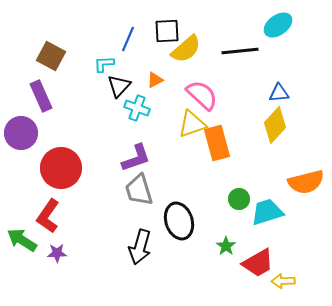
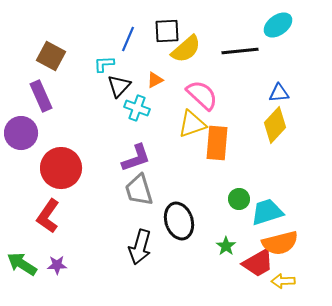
orange rectangle: rotated 20 degrees clockwise
orange semicircle: moved 26 px left, 61 px down
green arrow: moved 24 px down
purple star: moved 12 px down
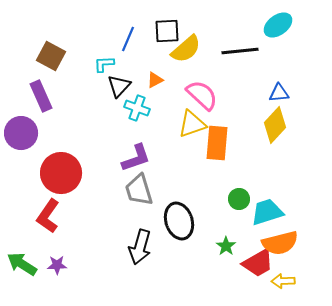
red circle: moved 5 px down
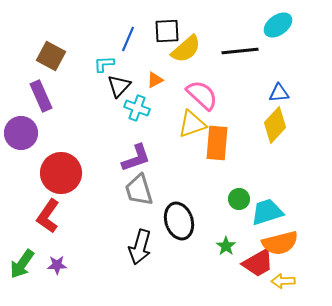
green arrow: rotated 88 degrees counterclockwise
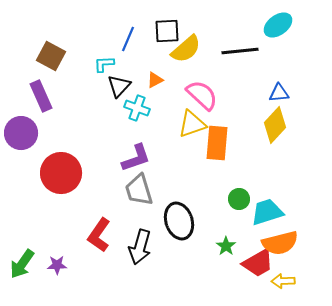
red L-shape: moved 51 px right, 19 px down
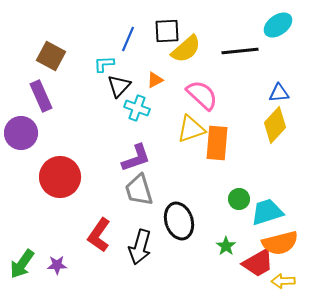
yellow triangle: moved 1 px left, 5 px down
red circle: moved 1 px left, 4 px down
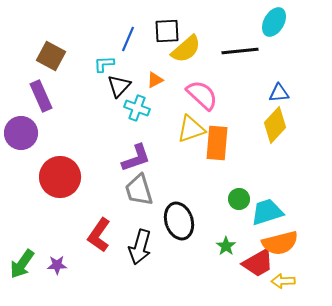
cyan ellipse: moved 4 px left, 3 px up; rotated 24 degrees counterclockwise
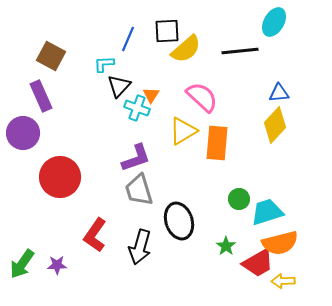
orange triangle: moved 4 px left, 15 px down; rotated 30 degrees counterclockwise
pink semicircle: moved 2 px down
yellow triangle: moved 8 px left, 2 px down; rotated 12 degrees counterclockwise
purple circle: moved 2 px right
red L-shape: moved 4 px left
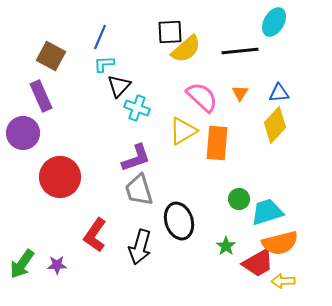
black square: moved 3 px right, 1 px down
blue line: moved 28 px left, 2 px up
orange triangle: moved 89 px right, 2 px up
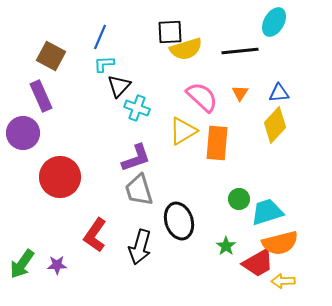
yellow semicircle: rotated 24 degrees clockwise
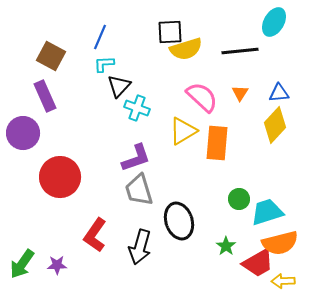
purple rectangle: moved 4 px right
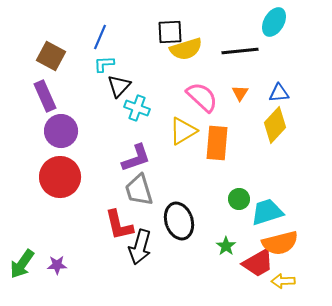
purple circle: moved 38 px right, 2 px up
red L-shape: moved 24 px right, 10 px up; rotated 48 degrees counterclockwise
